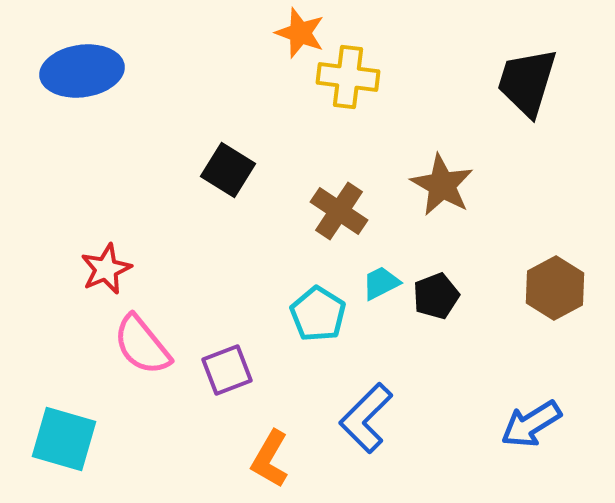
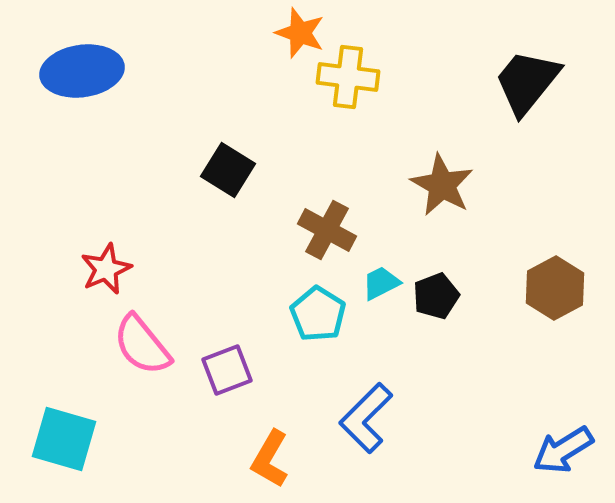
black trapezoid: rotated 22 degrees clockwise
brown cross: moved 12 px left, 19 px down; rotated 6 degrees counterclockwise
blue arrow: moved 32 px right, 26 px down
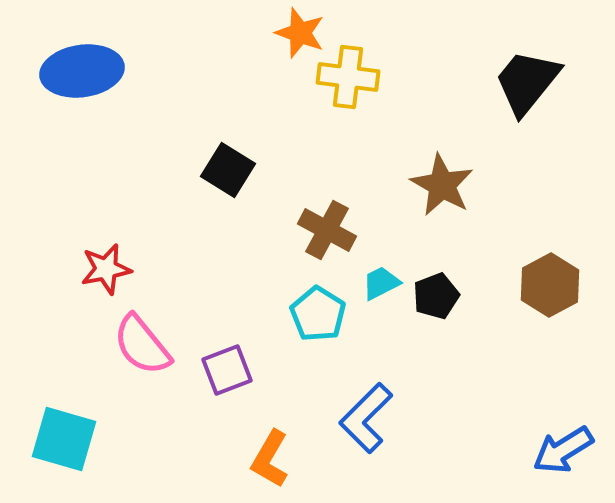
red star: rotated 12 degrees clockwise
brown hexagon: moved 5 px left, 3 px up
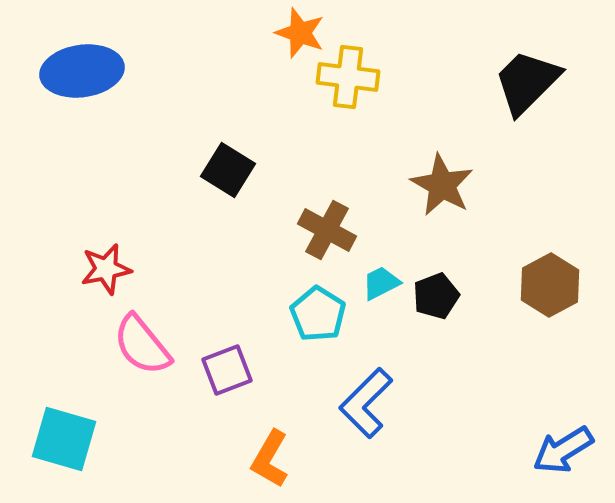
black trapezoid: rotated 6 degrees clockwise
blue L-shape: moved 15 px up
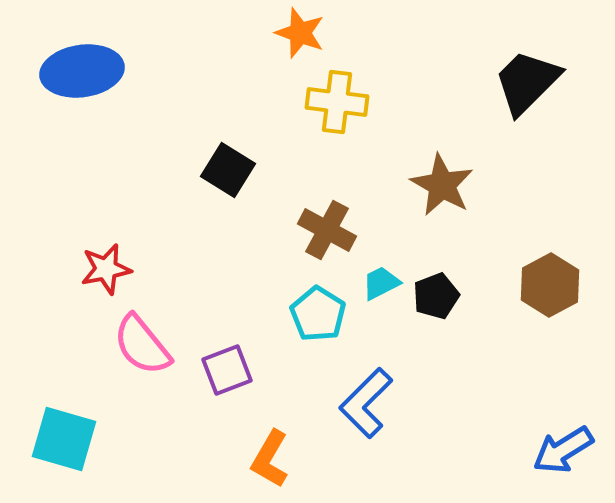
yellow cross: moved 11 px left, 25 px down
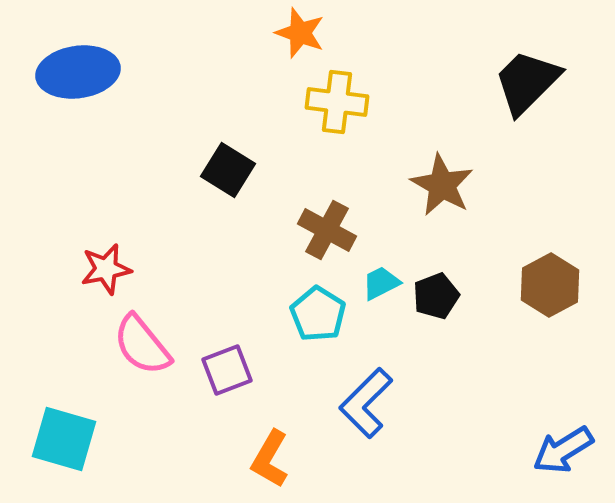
blue ellipse: moved 4 px left, 1 px down
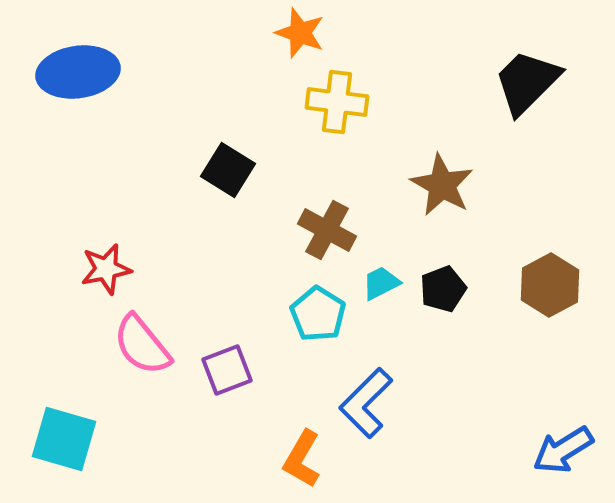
black pentagon: moved 7 px right, 7 px up
orange L-shape: moved 32 px right
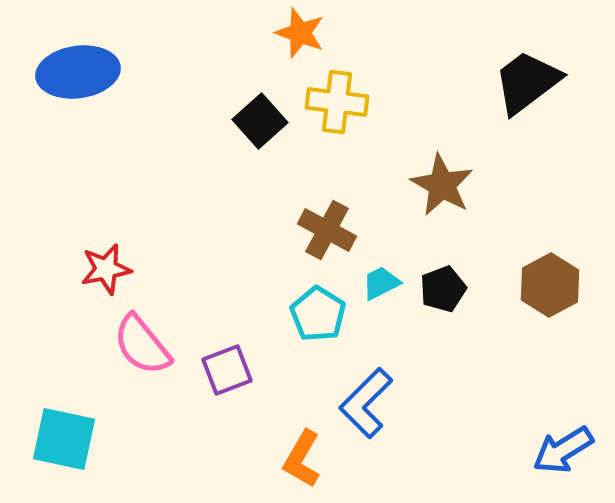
black trapezoid: rotated 8 degrees clockwise
black square: moved 32 px right, 49 px up; rotated 16 degrees clockwise
cyan square: rotated 4 degrees counterclockwise
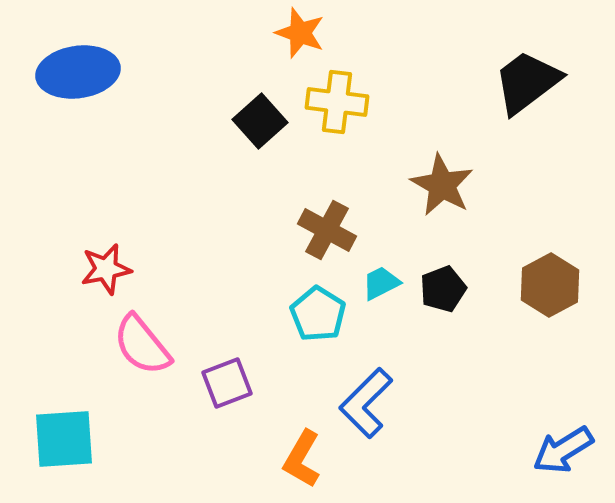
purple square: moved 13 px down
cyan square: rotated 16 degrees counterclockwise
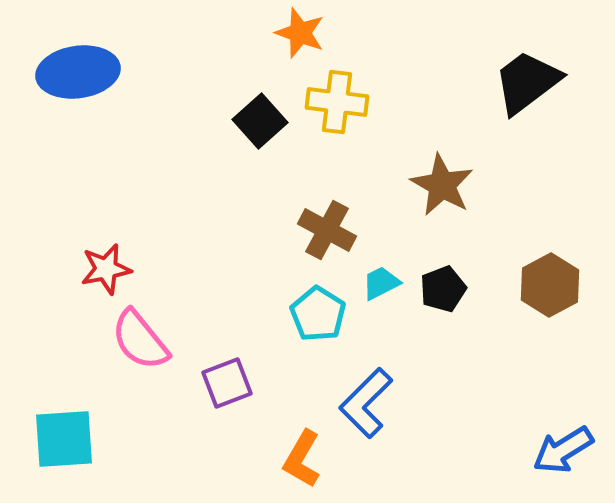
pink semicircle: moved 2 px left, 5 px up
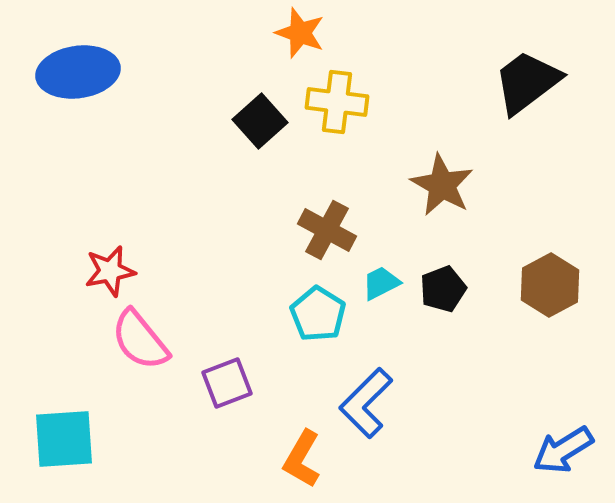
red star: moved 4 px right, 2 px down
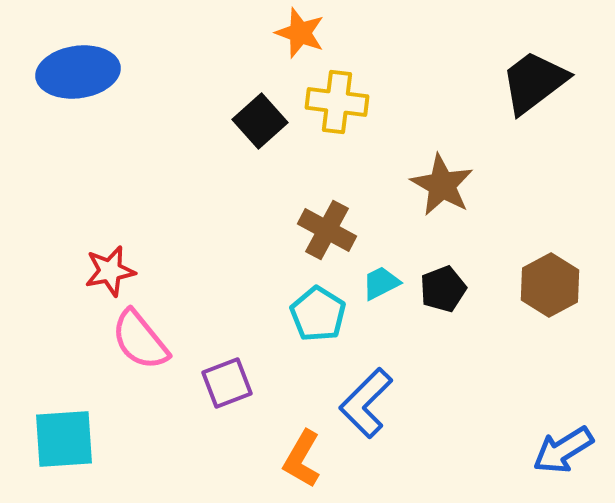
black trapezoid: moved 7 px right
